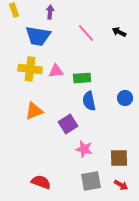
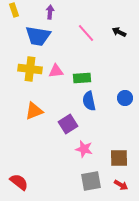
red semicircle: moved 22 px left; rotated 18 degrees clockwise
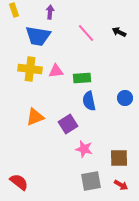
orange triangle: moved 1 px right, 6 px down
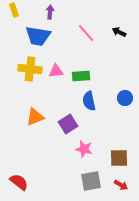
green rectangle: moved 1 px left, 2 px up
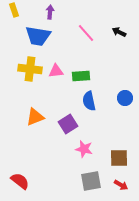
red semicircle: moved 1 px right, 1 px up
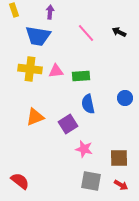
blue semicircle: moved 1 px left, 3 px down
gray square: rotated 20 degrees clockwise
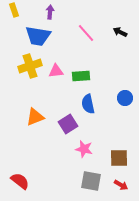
black arrow: moved 1 px right
yellow cross: moved 3 px up; rotated 25 degrees counterclockwise
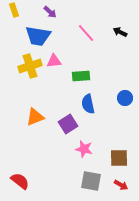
purple arrow: rotated 128 degrees clockwise
pink triangle: moved 2 px left, 10 px up
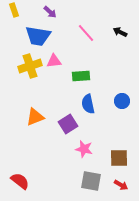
blue circle: moved 3 px left, 3 px down
